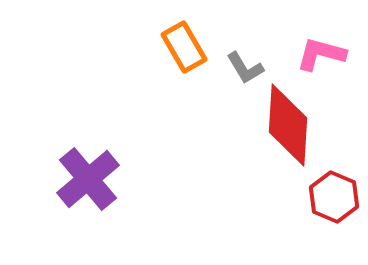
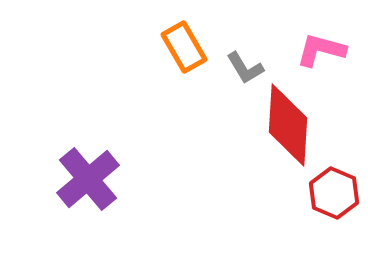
pink L-shape: moved 4 px up
red hexagon: moved 4 px up
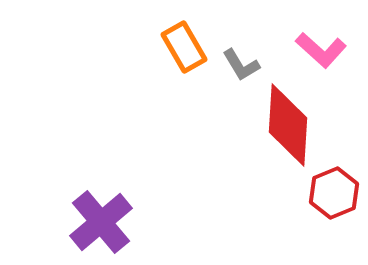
pink L-shape: rotated 153 degrees counterclockwise
gray L-shape: moved 4 px left, 3 px up
purple cross: moved 13 px right, 43 px down
red hexagon: rotated 15 degrees clockwise
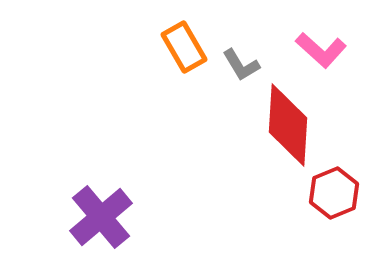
purple cross: moved 5 px up
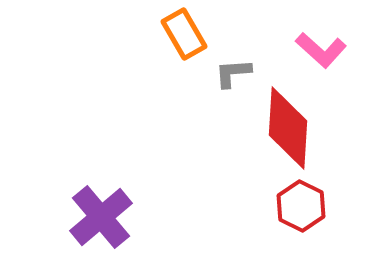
orange rectangle: moved 13 px up
gray L-shape: moved 8 px left, 8 px down; rotated 117 degrees clockwise
red diamond: moved 3 px down
red hexagon: moved 33 px left, 13 px down; rotated 12 degrees counterclockwise
